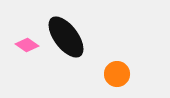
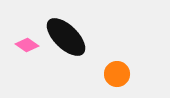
black ellipse: rotated 9 degrees counterclockwise
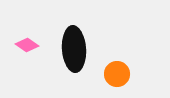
black ellipse: moved 8 px right, 12 px down; rotated 42 degrees clockwise
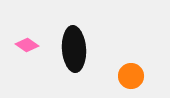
orange circle: moved 14 px right, 2 px down
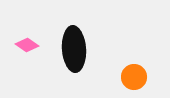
orange circle: moved 3 px right, 1 px down
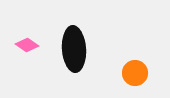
orange circle: moved 1 px right, 4 px up
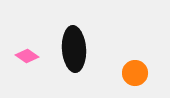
pink diamond: moved 11 px down
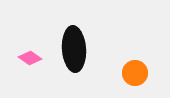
pink diamond: moved 3 px right, 2 px down
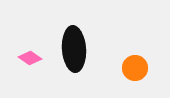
orange circle: moved 5 px up
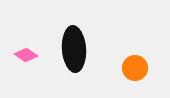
pink diamond: moved 4 px left, 3 px up
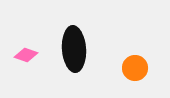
pink diamond: rotated 15 degrees counterclockwise
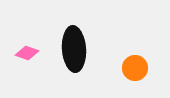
pink diamond: moved 1 px right, 2 px up
